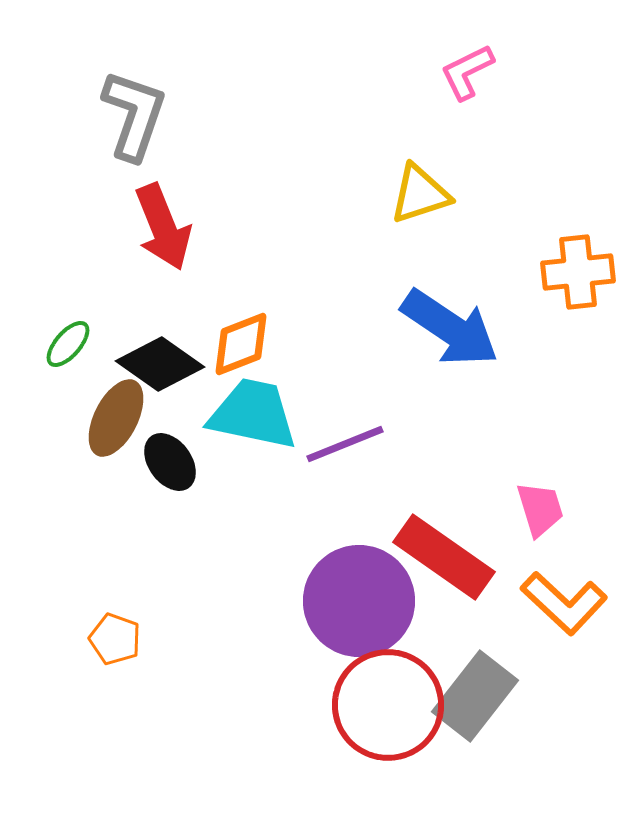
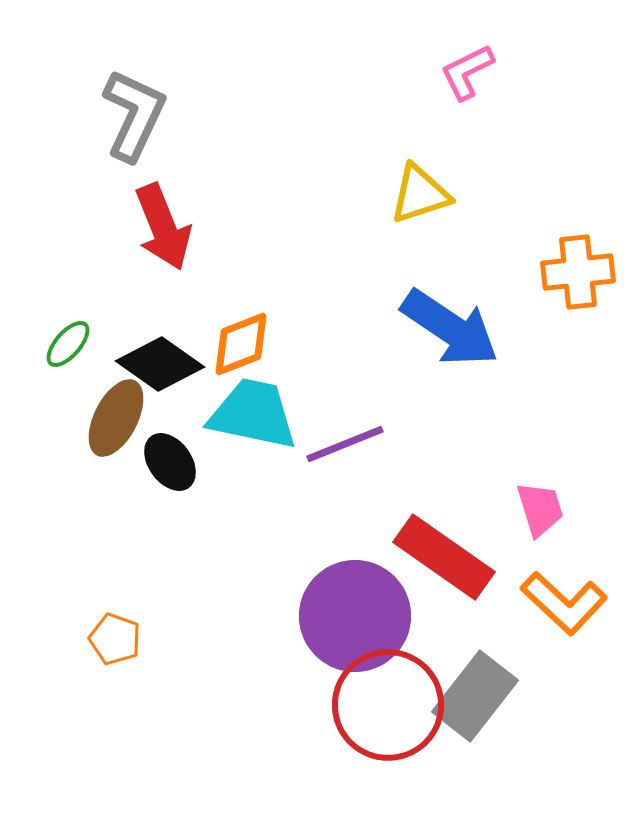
gray L-shape: rotated 6 degrees clockwise
purple circle: moved 4 px left, 15 px down
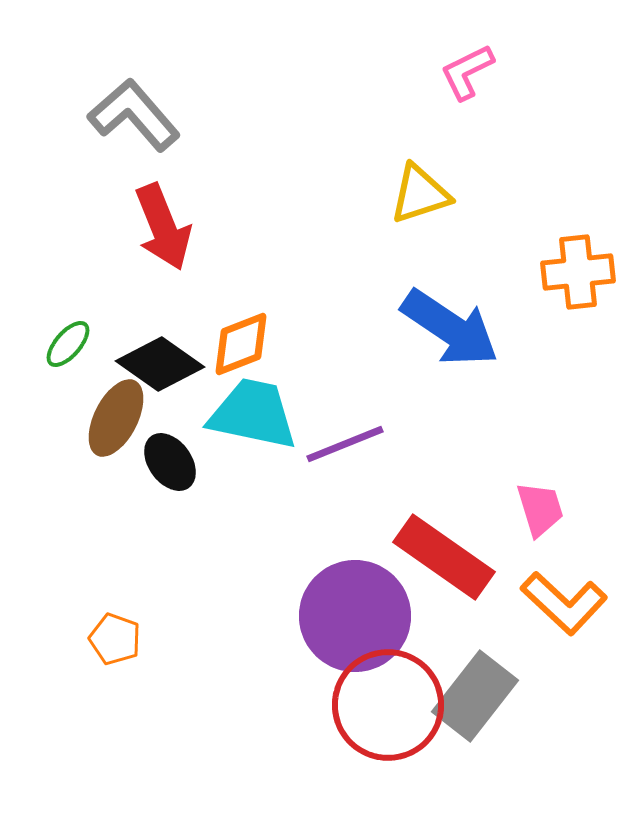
gray L-shape: rotated 66 degrees counterclockwise
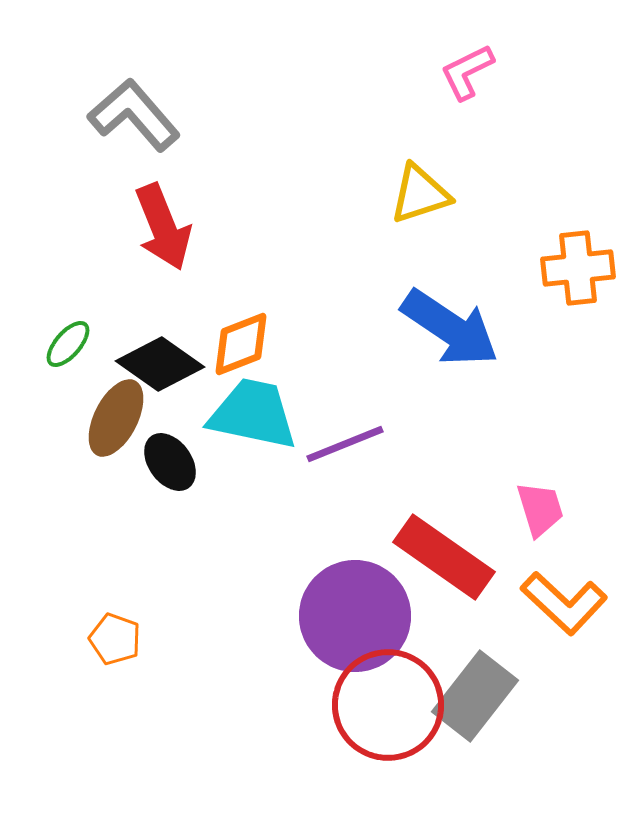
orange cross: moved 4 px up
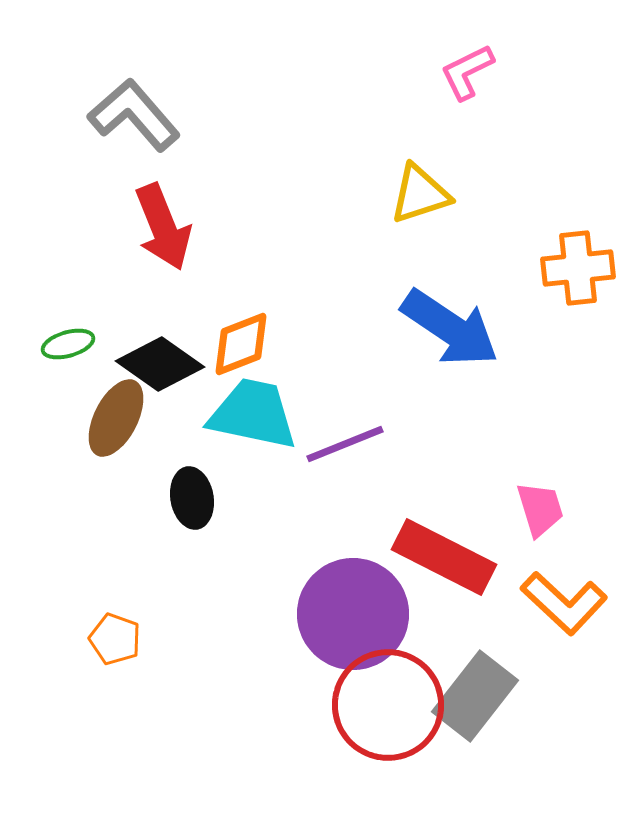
green ellipse: rotated 33 degrees clockwise
black ellipse: moved 22 px right, 36 px down; rotated 26 degrees clockwise
red rectangle: rotated 8 degrees counterclockwise
purple circle: moved 2 px left, 2 px up
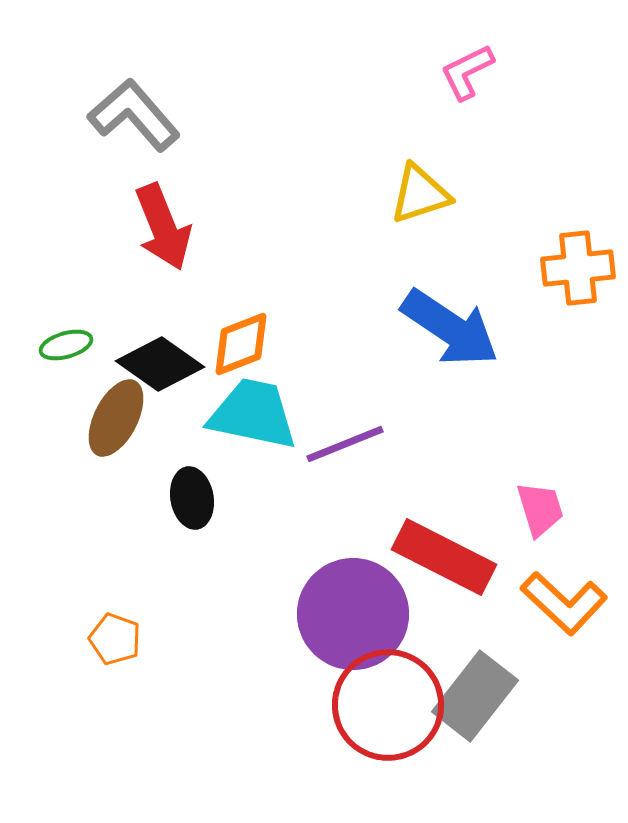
green ellipse: moved 2 px left, 1 px down
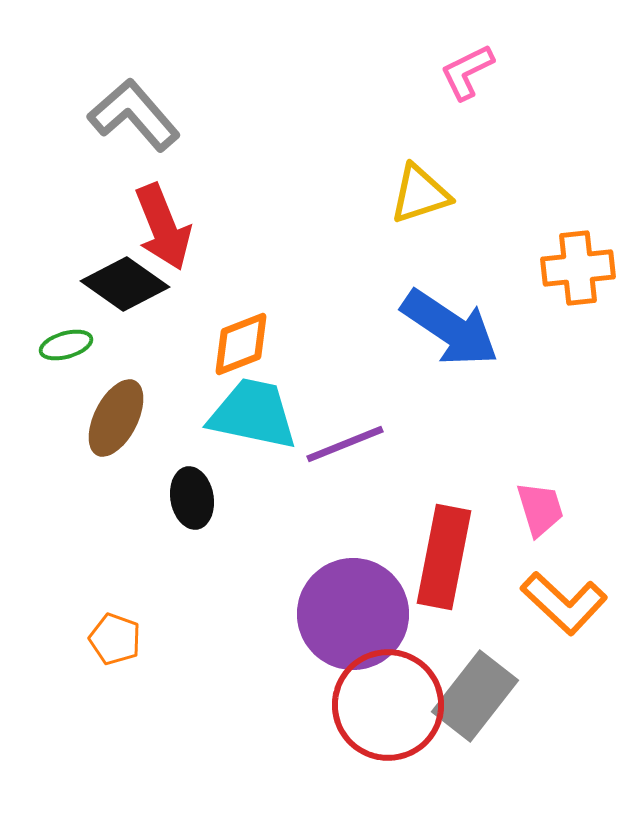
black diamond: moved 35 px left, 80 px up
red rectangle: rotated 74 degrees clockwise
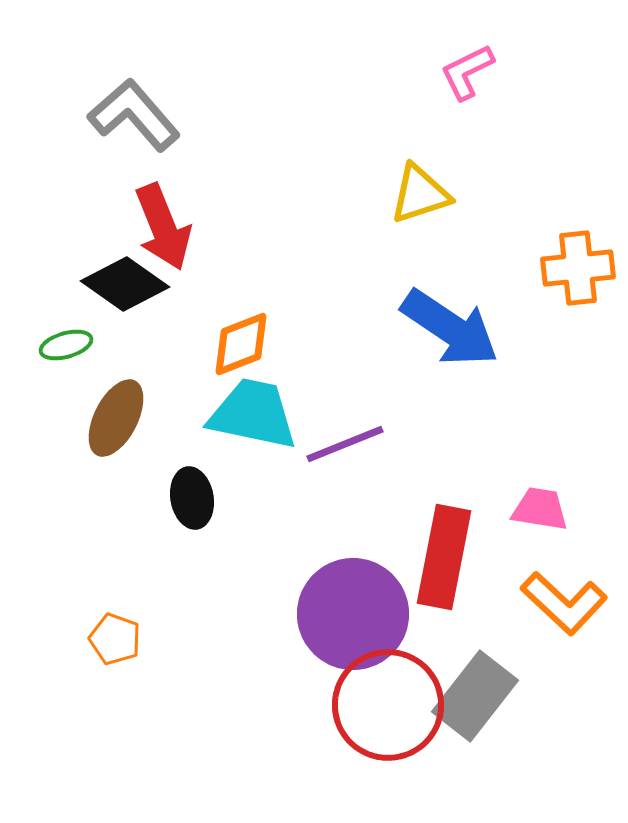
pink trapezoid: rotated 64 degrees counterclockwise
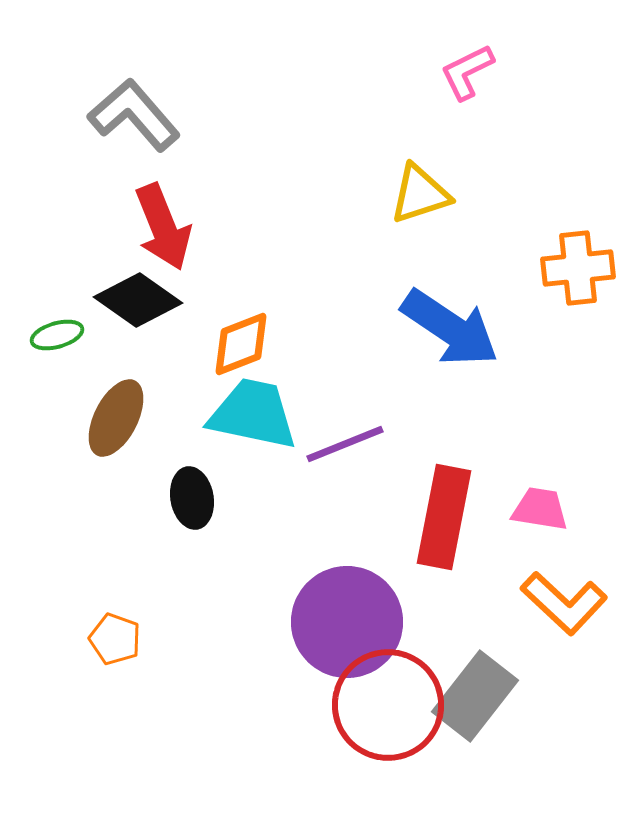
black diamond: moved 13 px right, 16 px down
green ellipse: moved 9 px left, 10 px up
red rectangle: moved 40 px up
purple circle: moved 6 px left, 8 px down
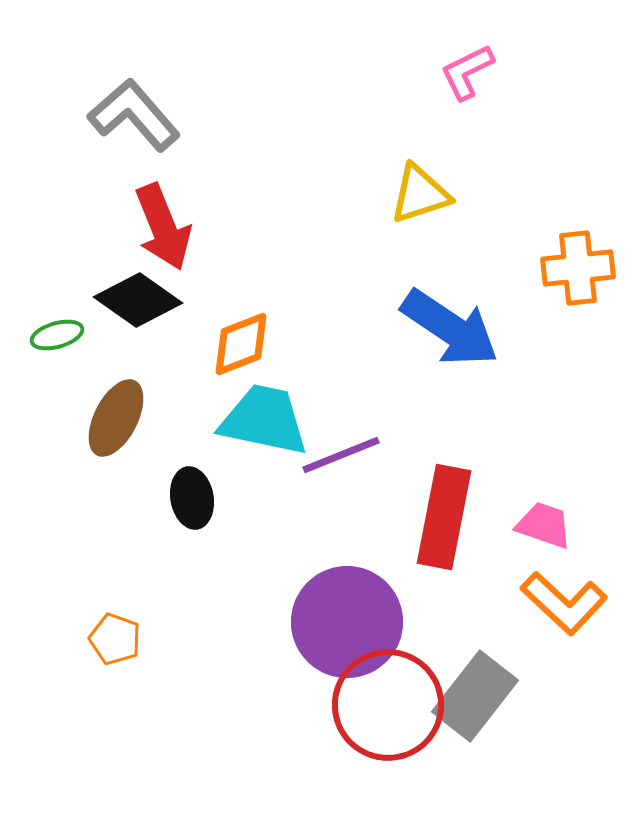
cyan trapezoid: moved 11 px right, 6 px down
purple line: moved 4 px left, 11 px down
pink trapezoid: moved 4 px right, 16 px down; rotated 10 degrees clockwise
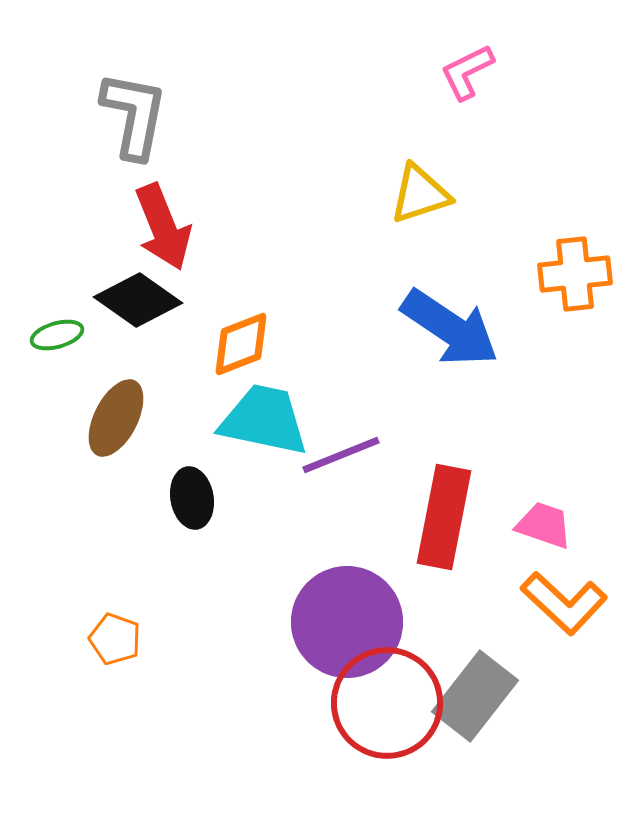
gray L-shape: rotated 52 degrees clockwise
orange cross: moved 3 px left, 6 px down
red circle: moved 1 px left, 2 px up
